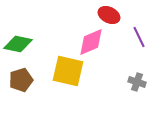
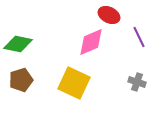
yellow square: moved 6 px right, 12 px down; rotated 12 degrees clockwise
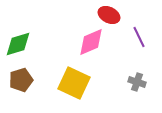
green diamond: rotated 28 degrees counterclockwise
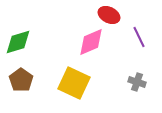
green diamond: moved 2 px up
brown pentagon: rotated 20 degrees counterclockwise
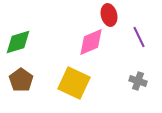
red ellipse: rotated 50 degrees clockwise
gray cross: moved 1 px right, 1 px up
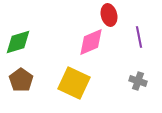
purple line: rotated 15 degrees clockwise
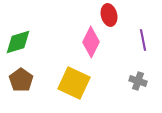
purple line: moved 4 px right, 3 px down
pink diamond: rotated 40 degrees counterclockwise
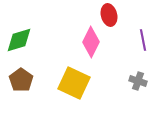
green diamond: moved 1 px right, 2 px up
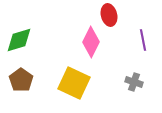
gray cross: moved 4 px left, 1 px down
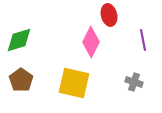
yellow square: rotated 12 degrees counterclockwise
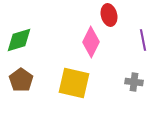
gray cross: rotated 12 degrees counterclockwise
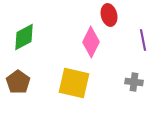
green diamond: moved 5 px right, 3 px up; rotated 12 degrees counterclockwise
brown pentagon: moved 3 px left, 2 px down
